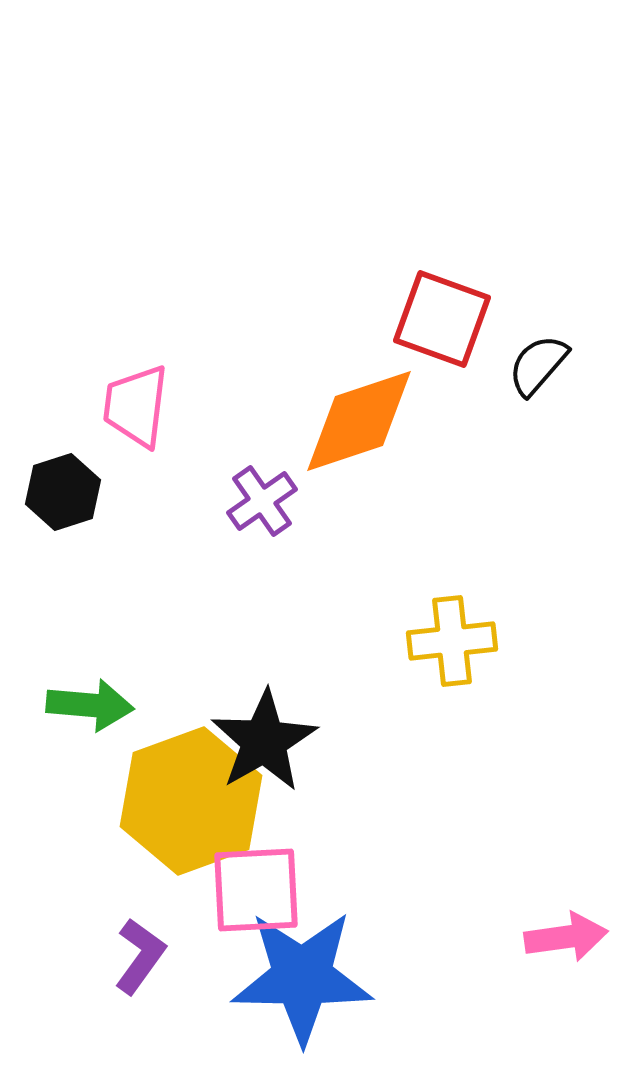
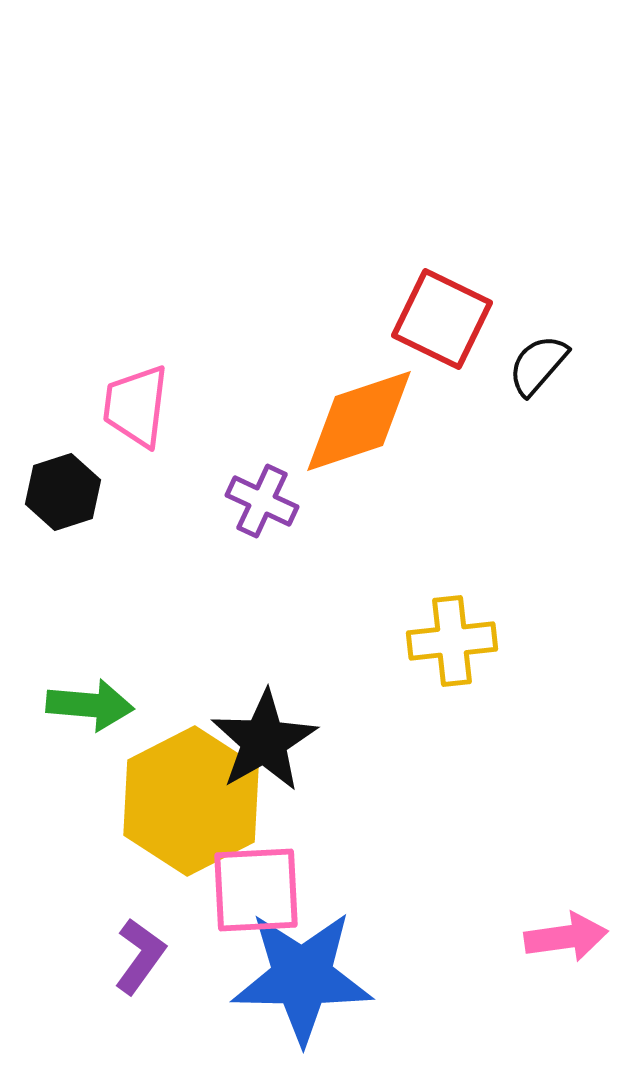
red square: rotated 6 degrees clockwise
purple cross: rotated 30 degrees counterclockwise
yellow hexagon: rotated 7 degrees counterclockwise
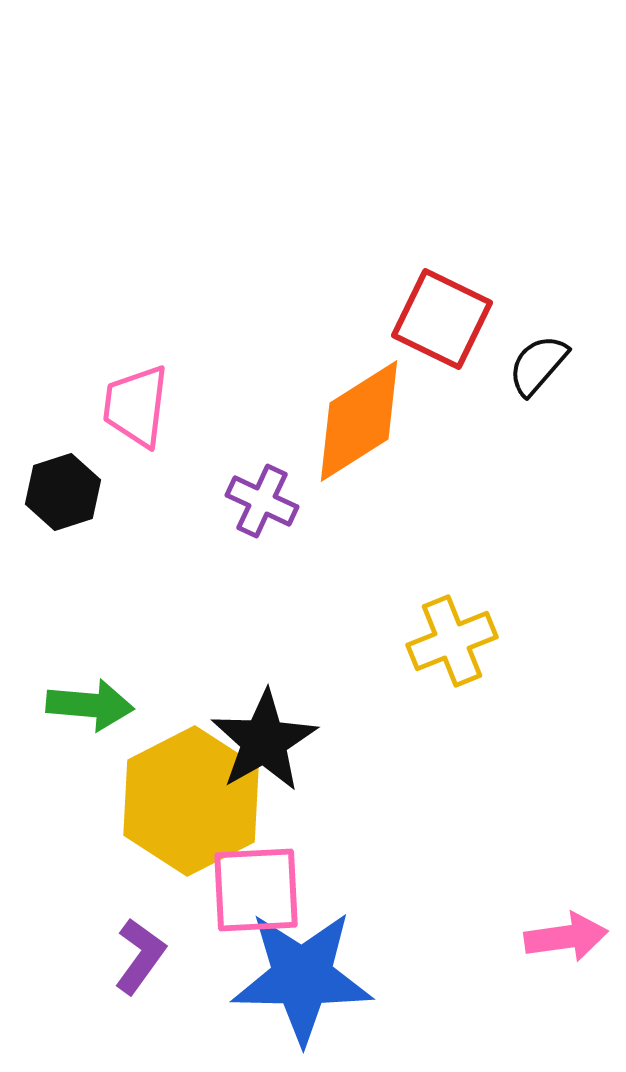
orange diamond: rotated 14 degrees counterclockwise
yellow cross: rotated 16 degrees counterclockwise
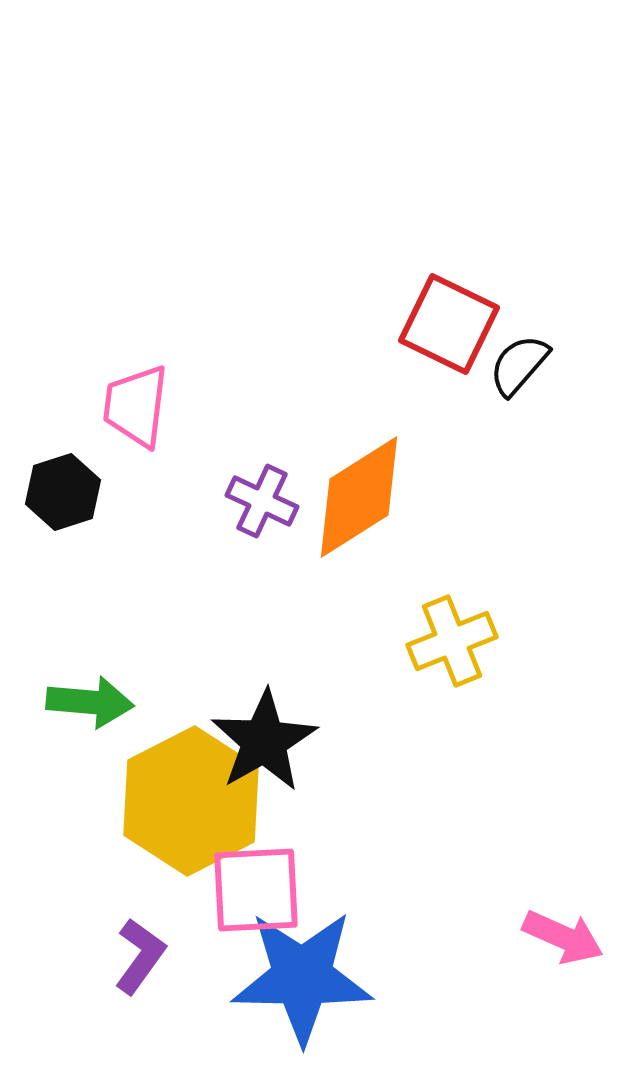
red square: moved 7 px right, 5 px down
black semicircle: moved 19 px left
orange diamond: moved 76 px down
green arrow: moved 3 px up
pink arrow: moved 3 px left; rotated 32 degrees clockwise
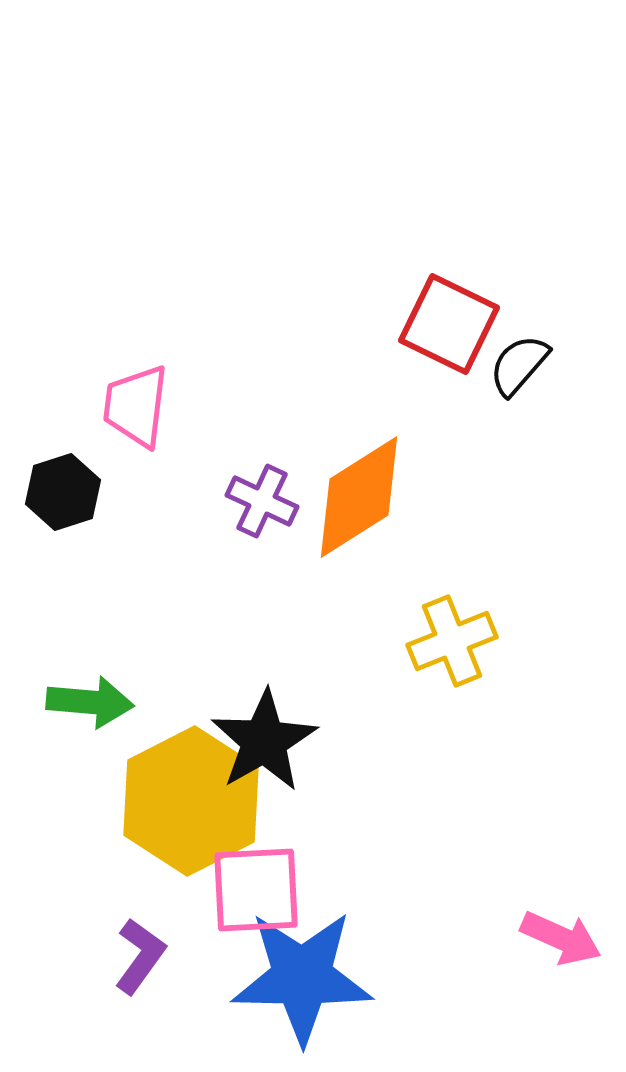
pink arrow: moved 2 px left, 1 px down
